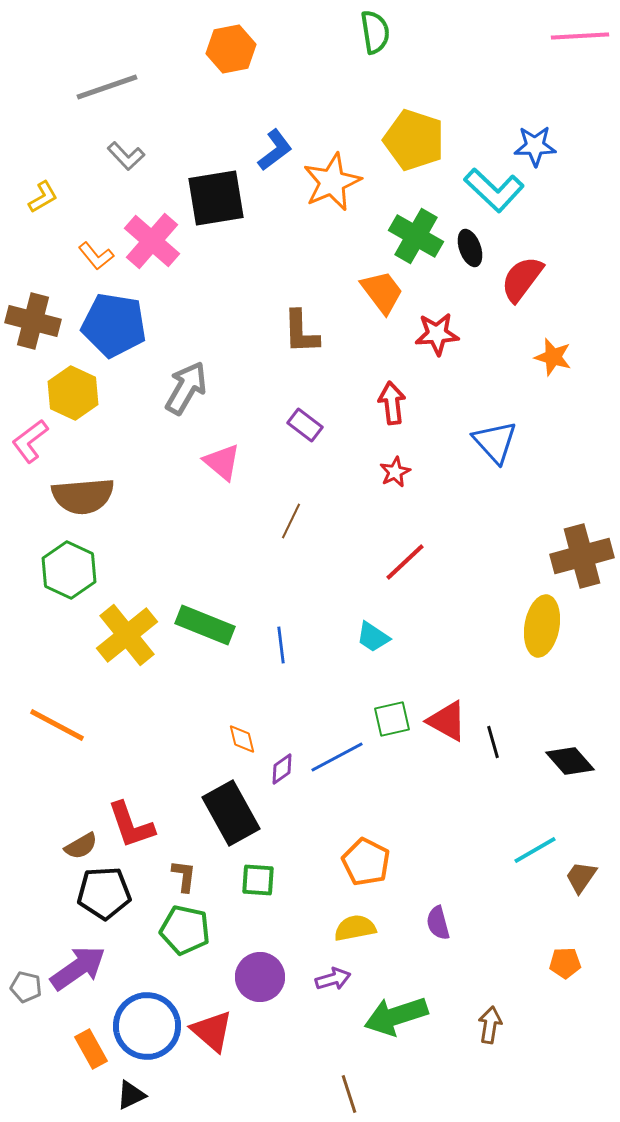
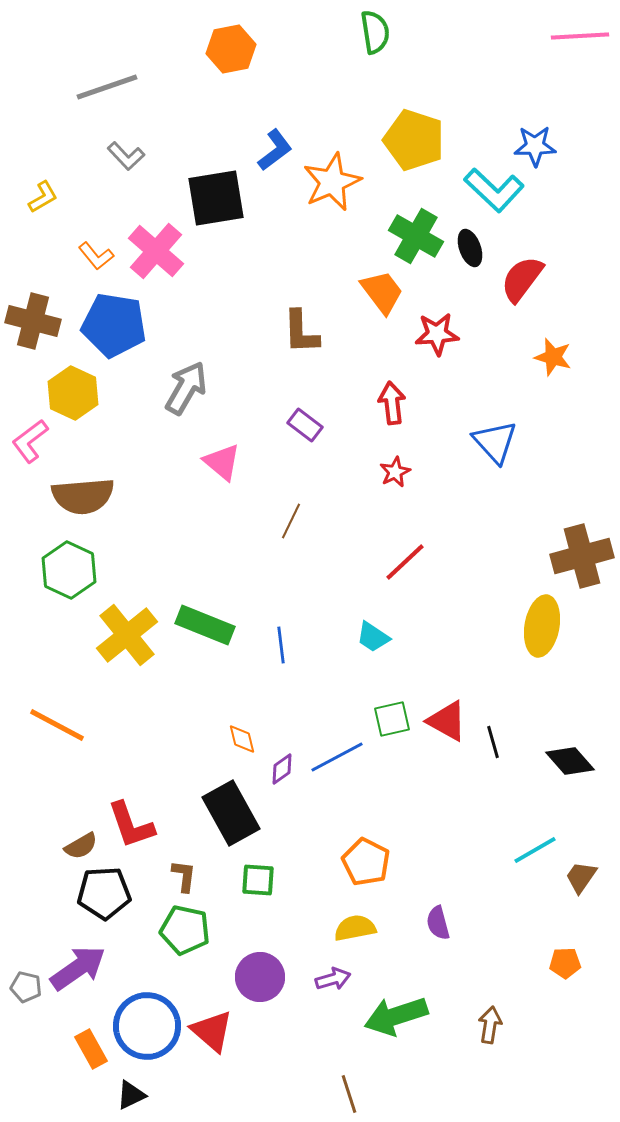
pink cross at (152, 241): moved 4 px right, 10 px down
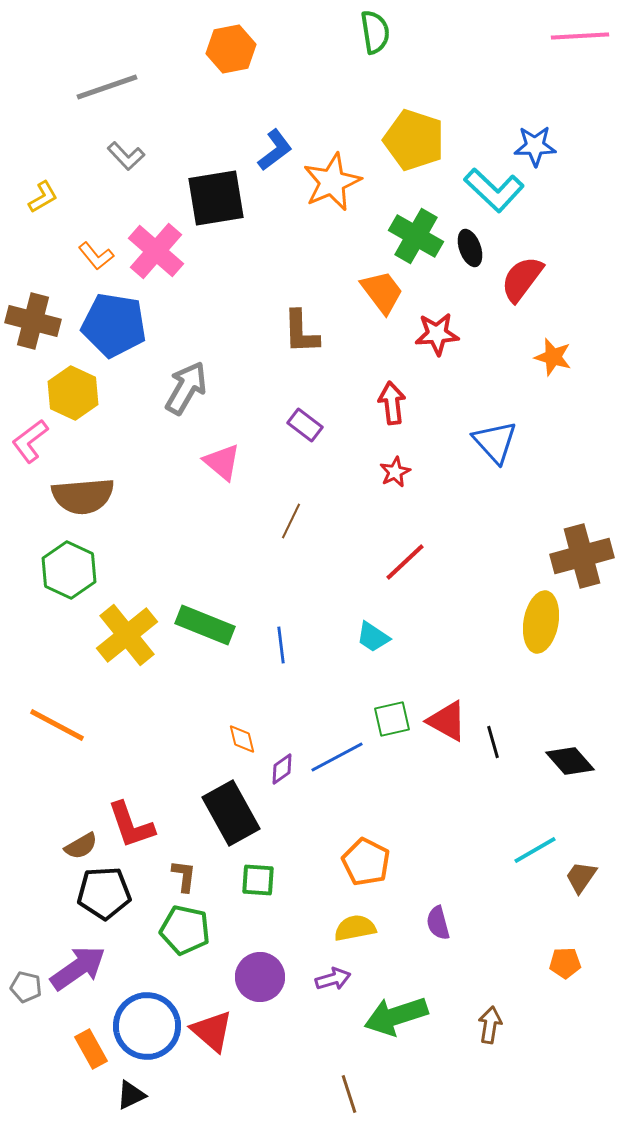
yellow ellipse at (542, 626): moved 1 px left, 4 px up
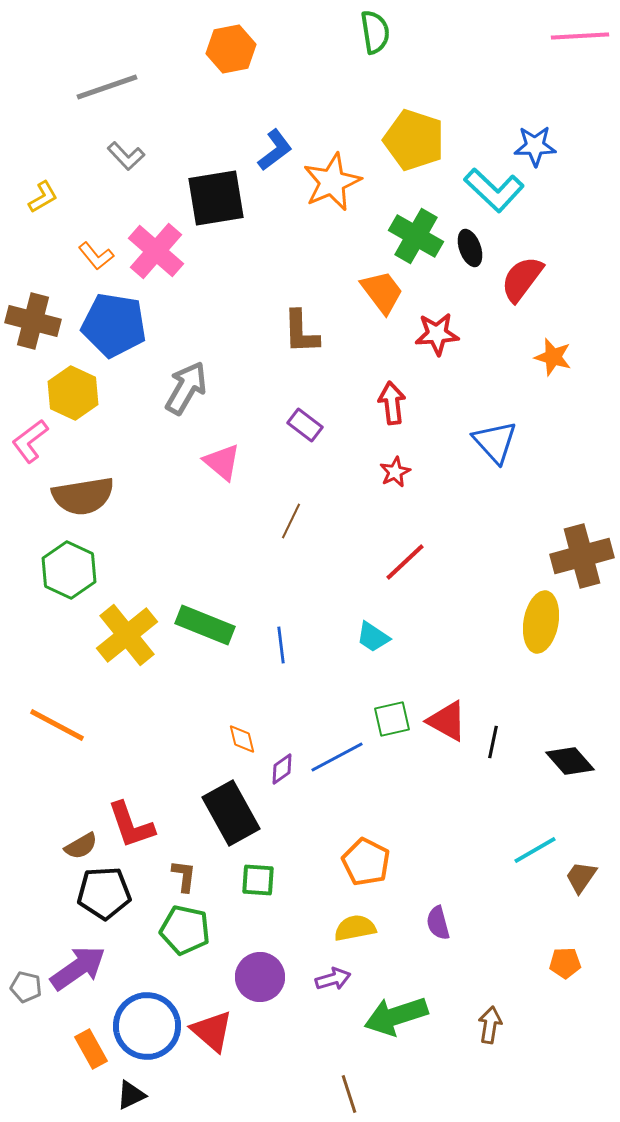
brown semicircle at (83, 496): rotated 4 degrees counterclockwise
black line at (493, 742): rotated 28 degrees clockwise
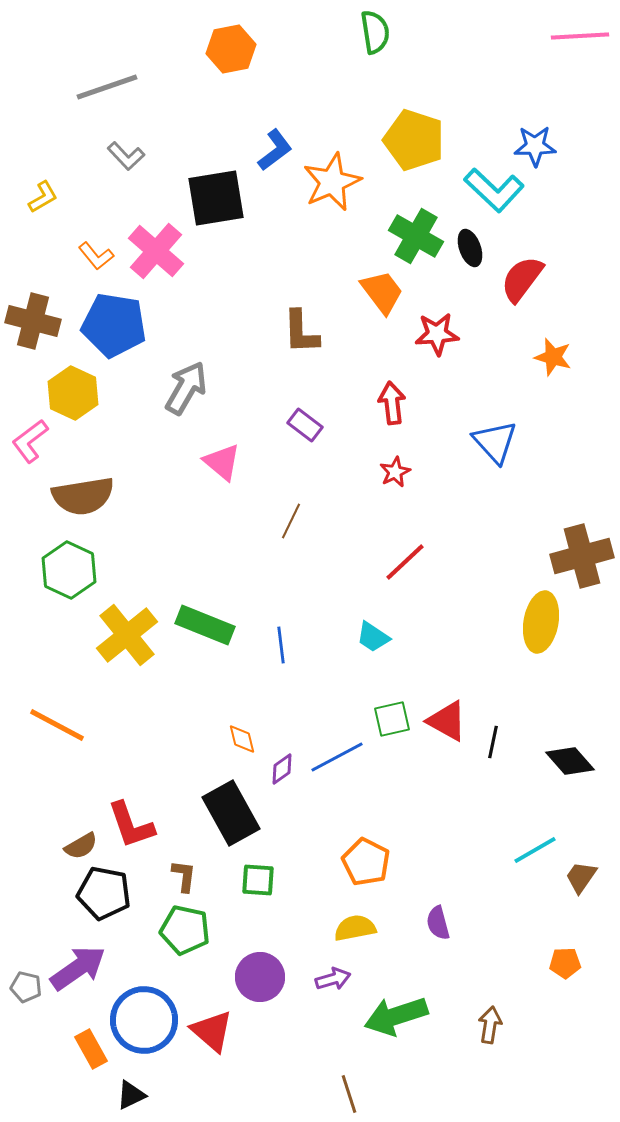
black pentagon at (104, 893): rotated 14 degrees clockwise
blue circle at (147, 1026): moved 3 px left, 6 px up
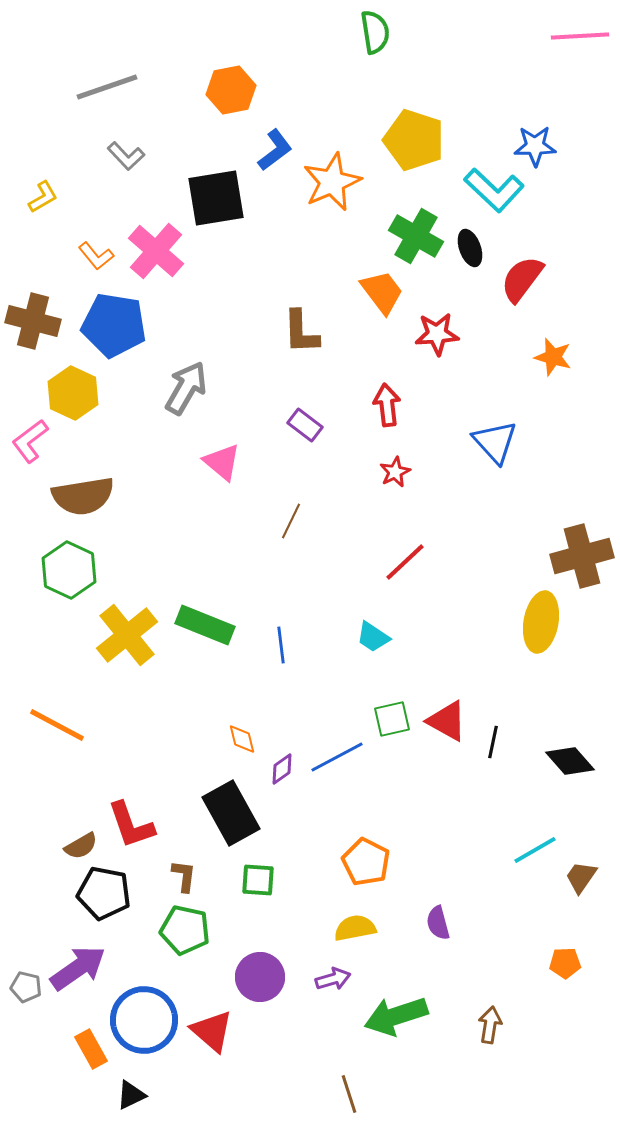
orange hexagon at (231, 49): moved 41 px down
red arrow at (392, 403): moved 5 px left, 2 px down
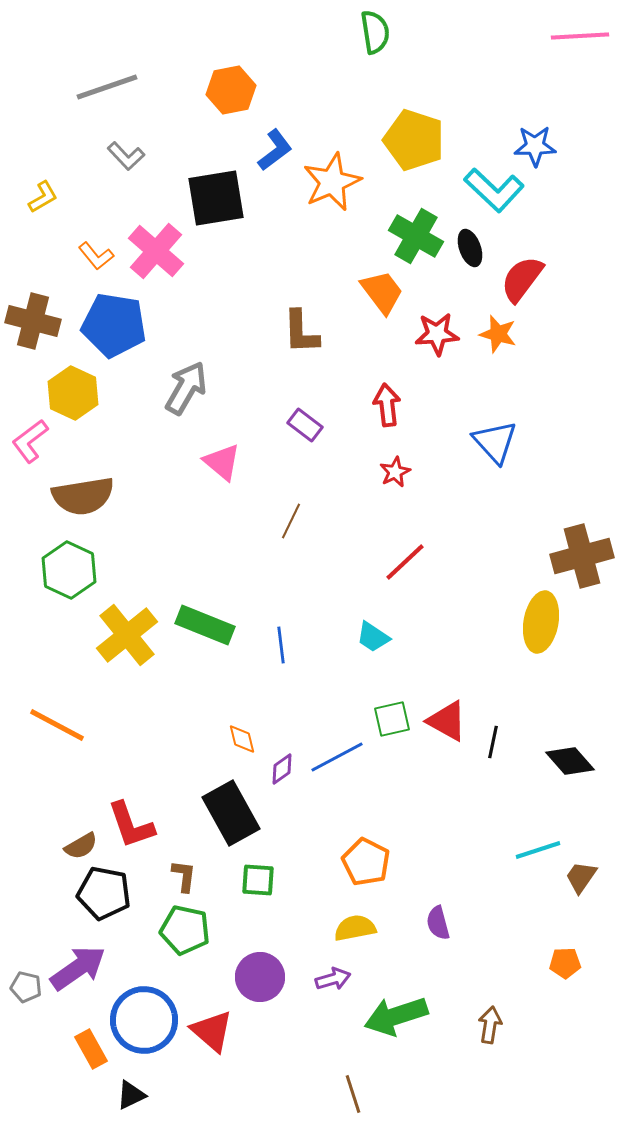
orange star at (553, 357): moved 55 px left, 23 px up
cyan line at (535, 850): moved 3 px right; rotated 12 degrees clockwise
brown line at (349, 1094): moved 4 px right
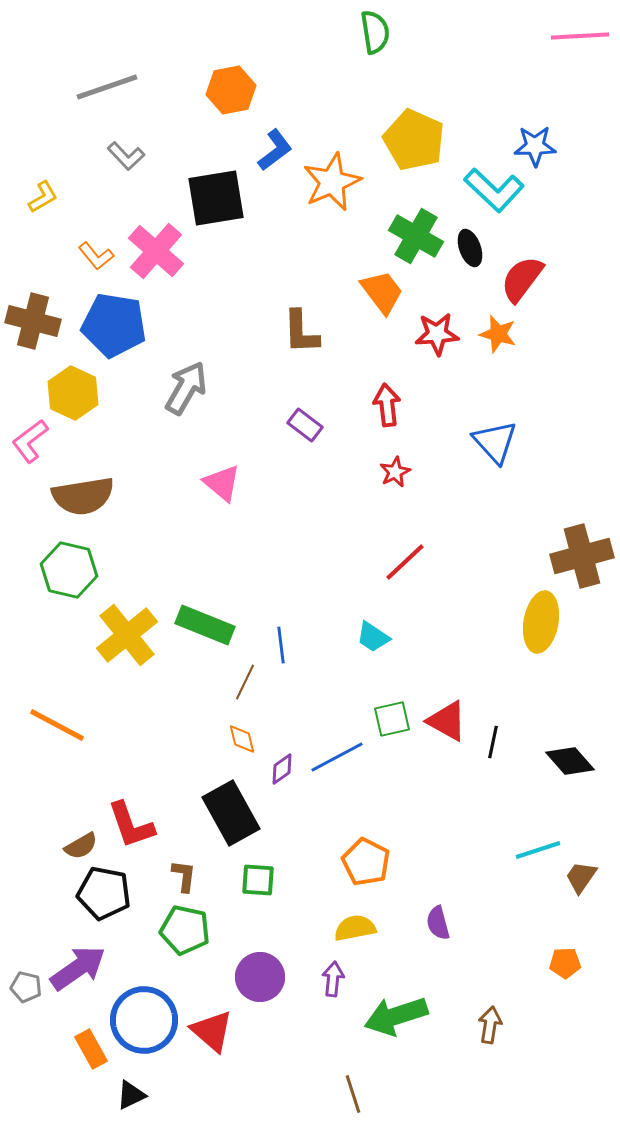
yellow pentagon at (414, 140): rotated 6 degrees clockwise
pink triangle at (222, 462): moved 21 px down
brown line at (291, 521): moved 46 px left, 161 px down
green hexagon at (69, 570): rotated 12 degrees counterclockwise
purple arrow at (333, 979): rotated 68 degrees counterclockwise
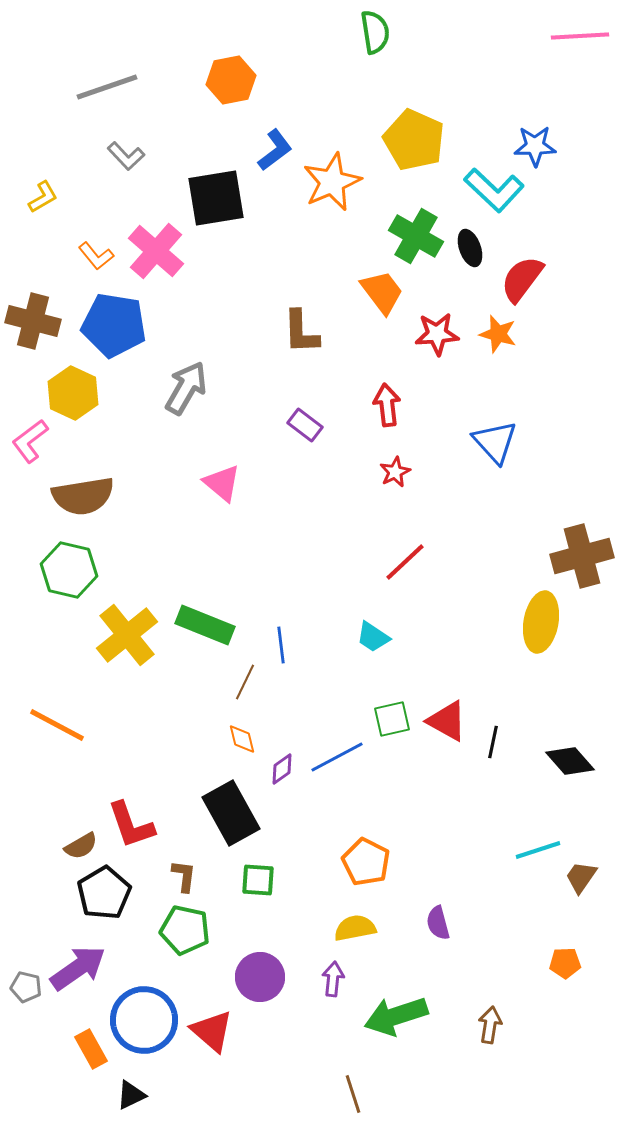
orange hexagon at (231, 90): moved 10 px up
black pentagon at (104, 893): rotated 30 degrees clockwise
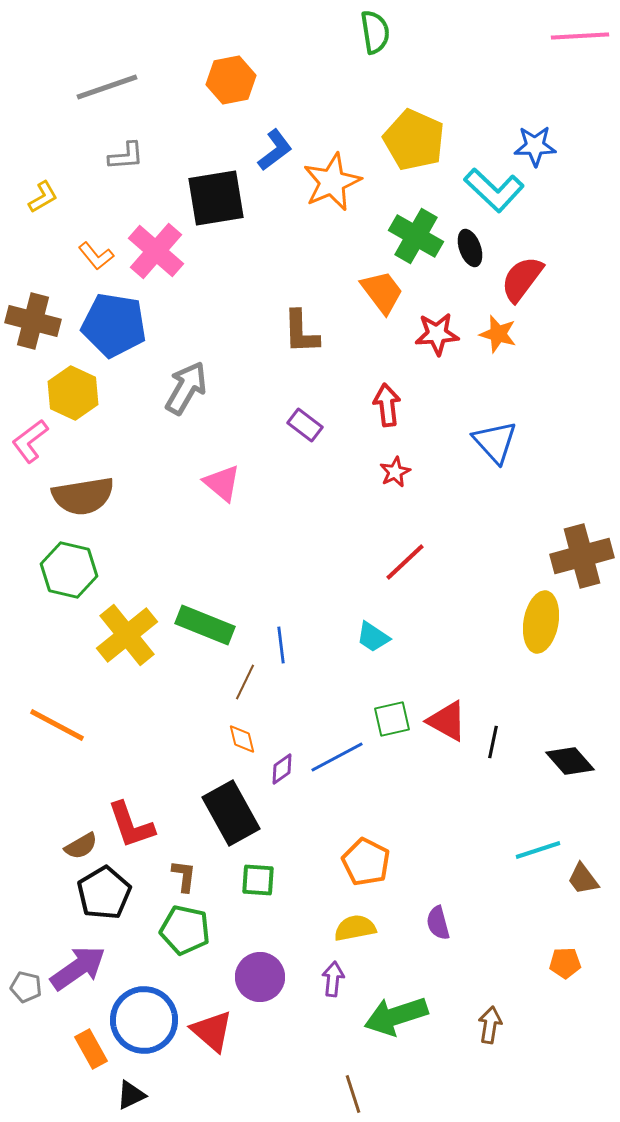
gray L-shape at (126, 156): rotated 51 degrees counterclockwise
brown trapezoid at (581, 877): moved 2 px right, 2 px down; rotated 72 degrees counterclockwise
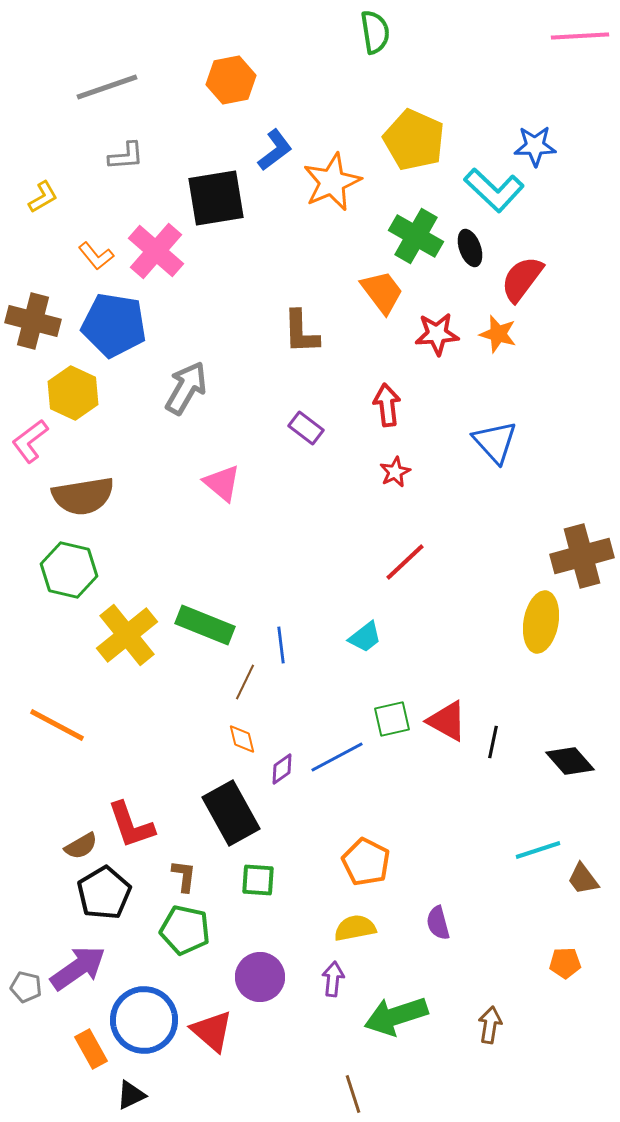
purple rectangle at (305, 425): moved 1 px right, 3 px down
cyan trapezoid at (373, 637): moved 8 px left; rotated 72 degrees counterclockwise
